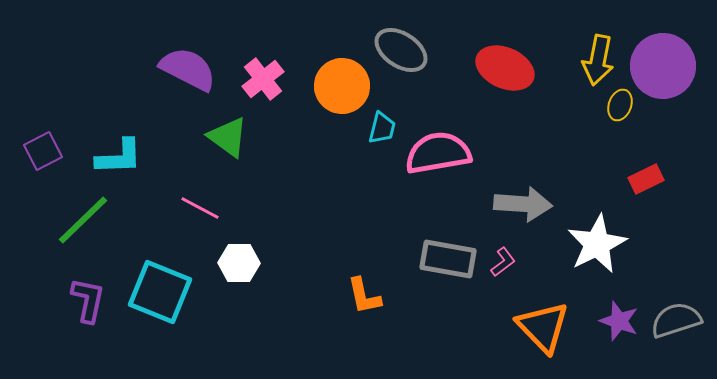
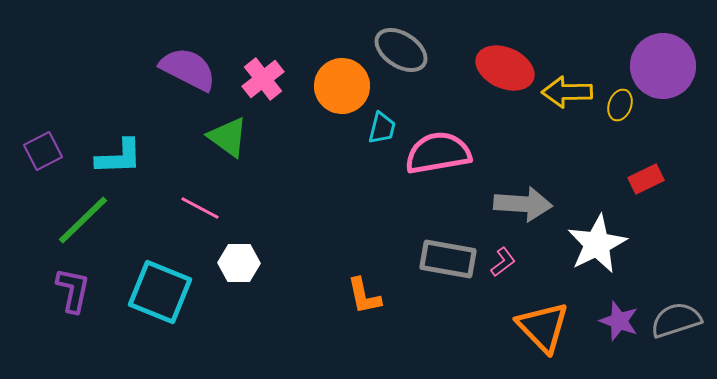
yellow arrow: moved 31 px left, 32 px down; rotated 78 degrees clockwise
purple L-shape: moved 15 px left, 10 px up
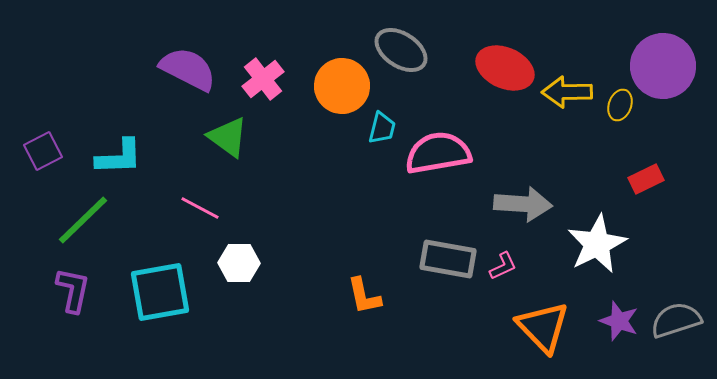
pink L-shape: moved 4 px down; rotated 12 degrees clockwise
cyan square: rotated 32 degrees counterclockwise
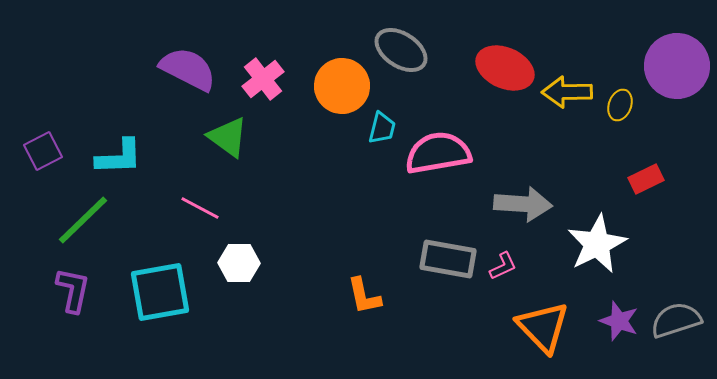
purple circle: moved 14 px right
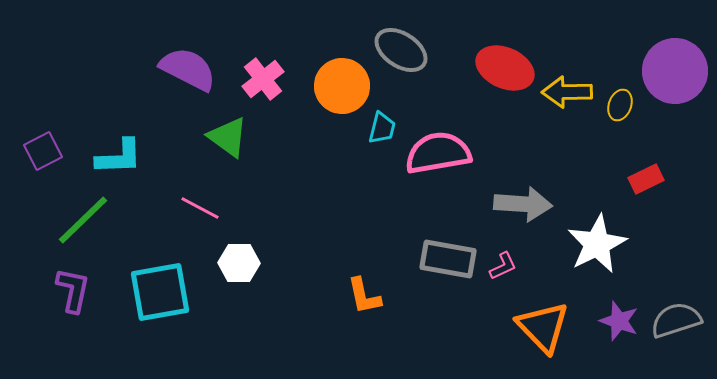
purple circle: moved 2 px left, 5 px down
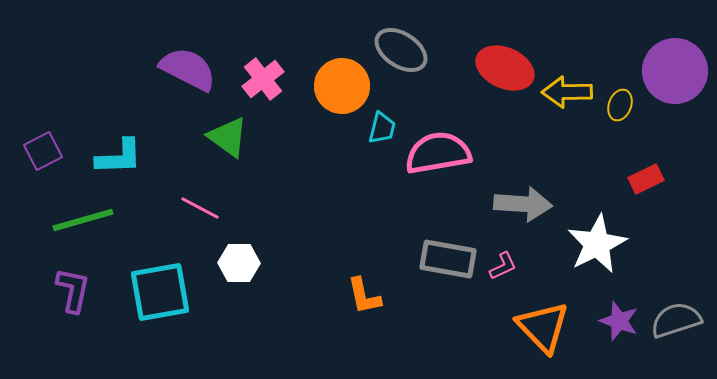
green line: rotated 28 degrees clockwise
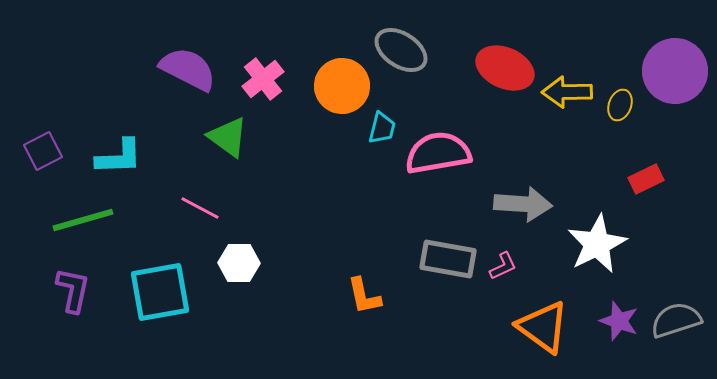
orange triangle: rotated 10 degrees counterclockwise
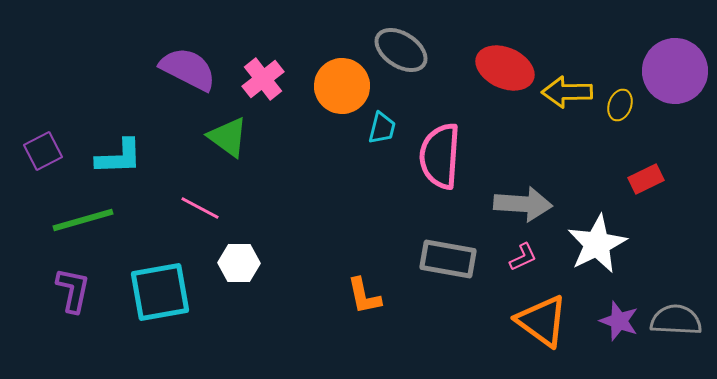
pink semicircle: moved 2 px right, 3 px down; rotated 76 degrees counterclockwise
pink L-shape: moved 20 px right, 9 px up
gray semicircle: rotated 21 degrees clockwise
orange triangle: moved 1 px left, 6 px up
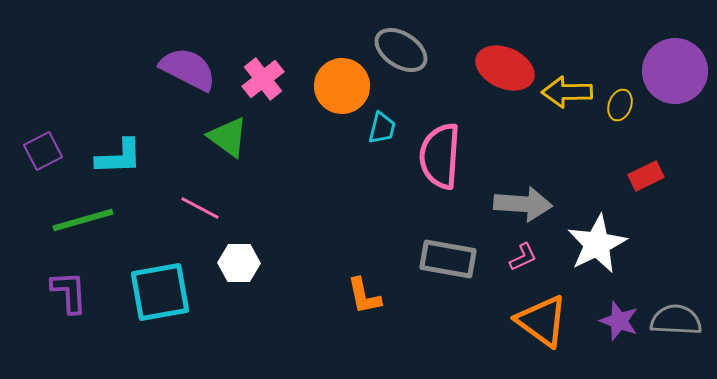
red rectangle: moved 3 px up
purple L-shape: moved 4 px left, 2 px down; rotated 15 degrees counterclockwise
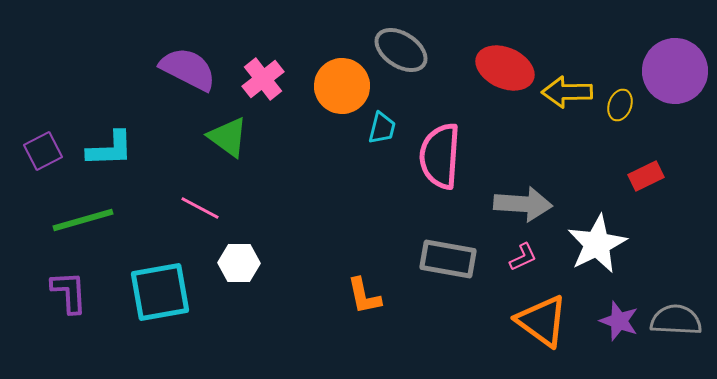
cyan L-shape: moved 9 px left, 8 px up
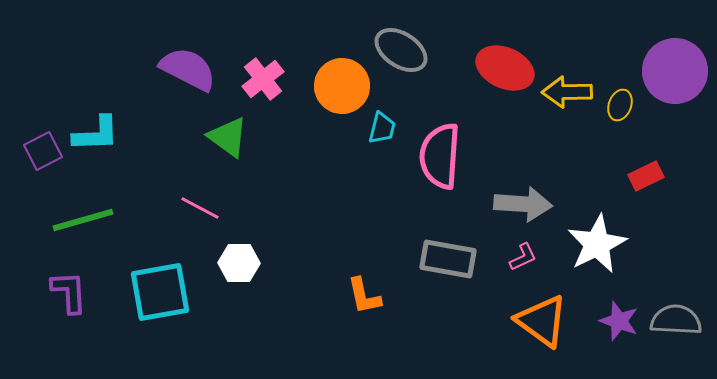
cyan L-shape: moved 14 px left, 15 px up
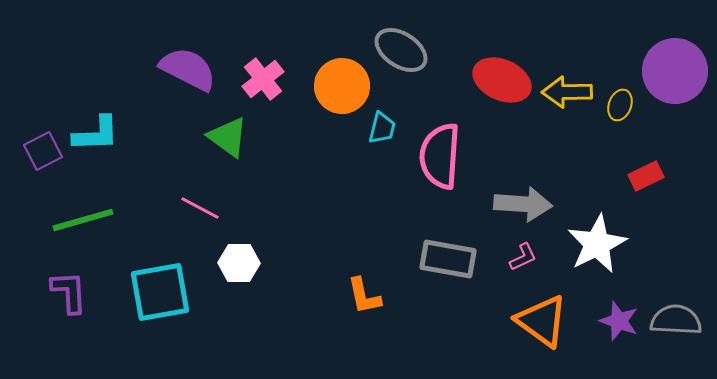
red ellipse: moved 3 px left, 12 px down
